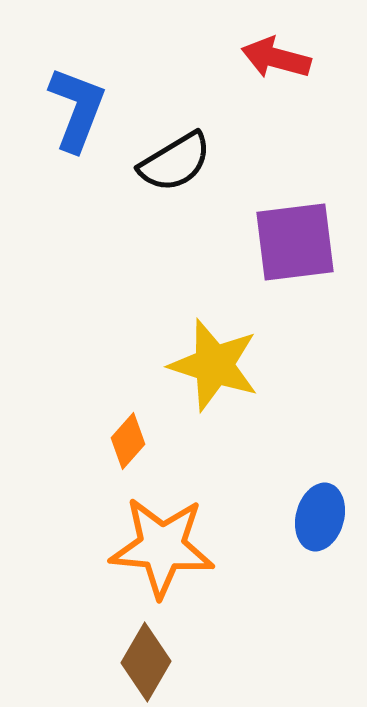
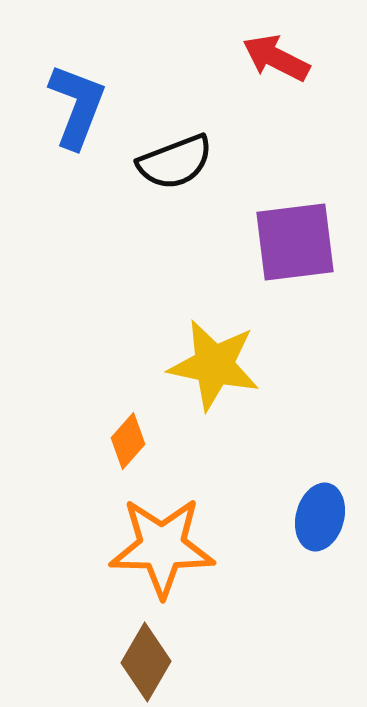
red arrow: rotated 12 degrees clockwise
blue L-shape: moved 3 px up
black semicircle: rotated 10 degrees clockwise
yellow star: rotated 6 degrees counterclockwise
orange star: rotated 4 degrees counterclockwise
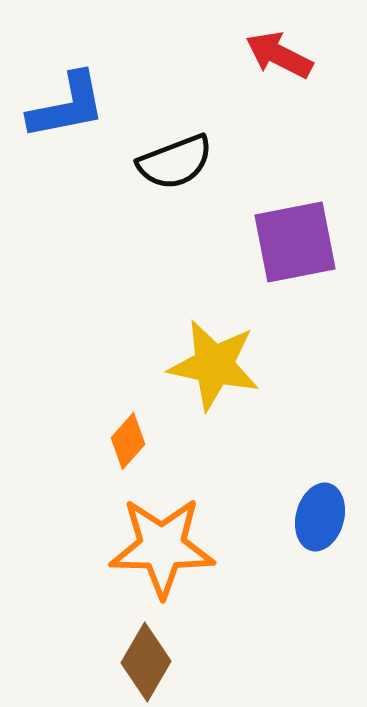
red arrow: moved 3 px right, 3 px up
blue L-shape: moved 10 px left; rotated 58 degrees clockwise
purple square: rotated 4 degrees counterclockwise
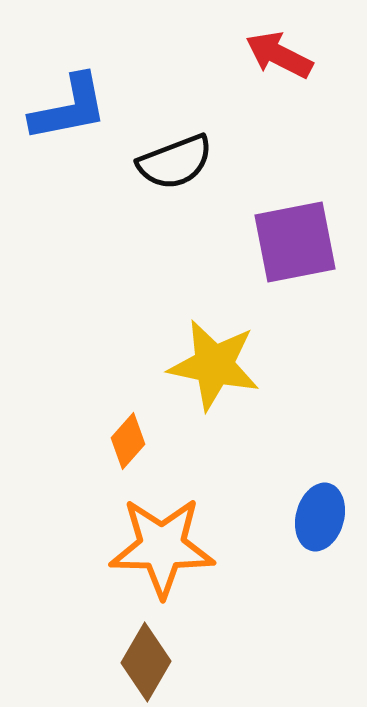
blue L-shape: moved 2 px right, 2 px down
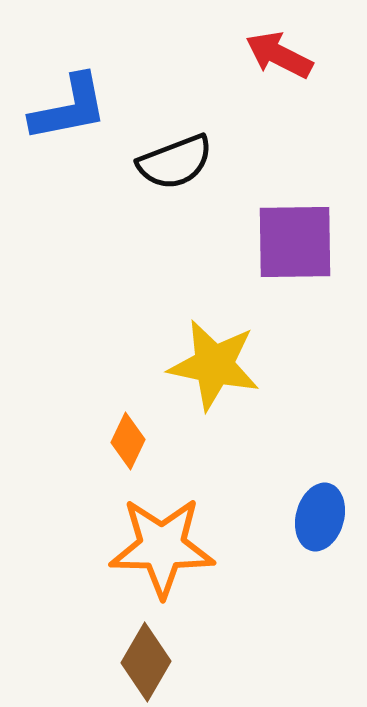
purple square: rotated 10 degrees clockwise
orange diamond: rotated 16 degrees counterclockwise
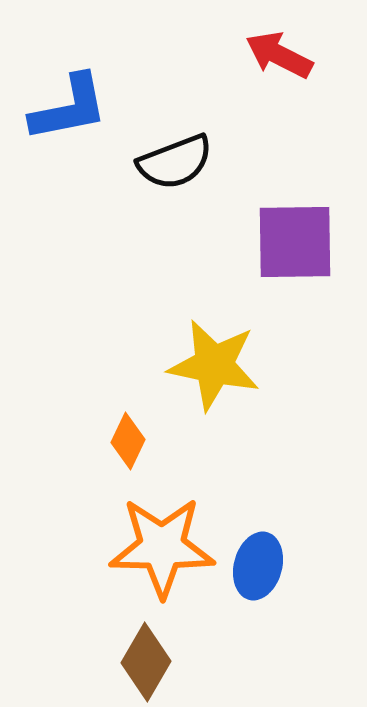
blue ellipse: moved 62 px left, 49 px down
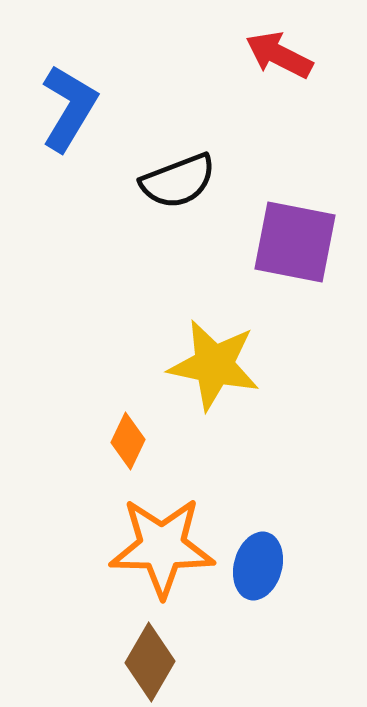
blue L-shape: rotated 48 degrees counterclockwise
black semicircle: moved 3 px right, 19 px down
purple square: rotated 12 degrees clockwise
brown diamond: moved 4 px right
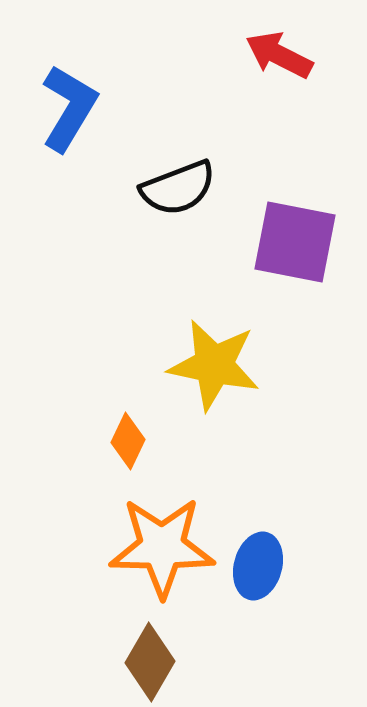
black semicircle: moved 7 px down
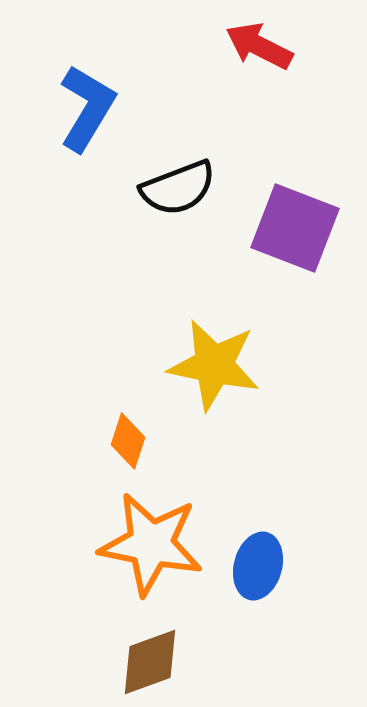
red arrow: moved 20 px left, 9 px up
blue L-shape: moved 18 px right
purple square: moved 14 px up; rotated 10 degrees clockwise
orange diamond: rotated 8 degrees counterclockwise
orange star: moved 11 px left, 3 px up; rotated 10 degrees clockwise
brown diamond: rotated 40 degrees clockwise
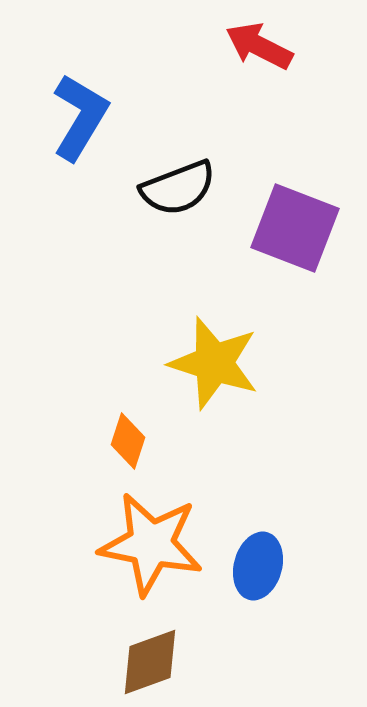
blue L-shape: moved 7 px left, 9 px down
yellow star: moved 2 px up; rotated 6 degrees clockwise
